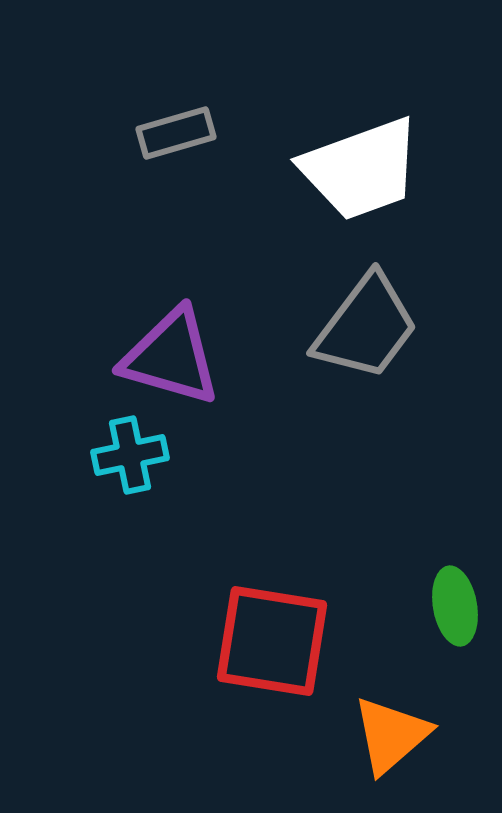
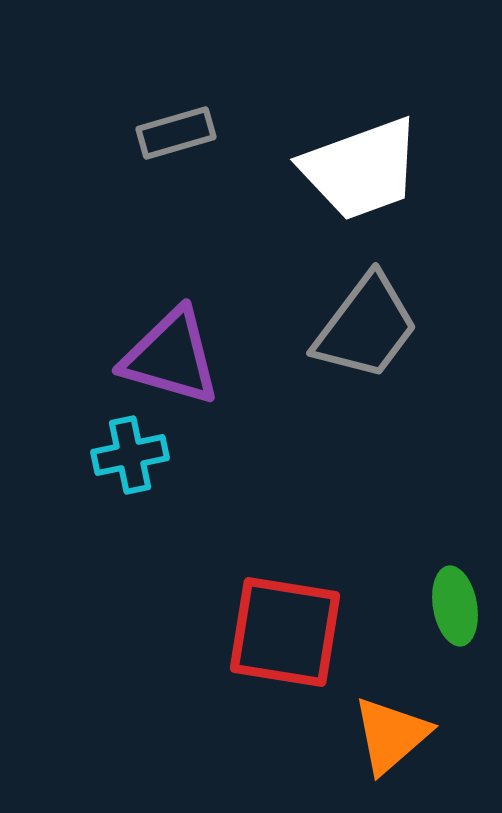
red square: moved 13 px right, 9 px up
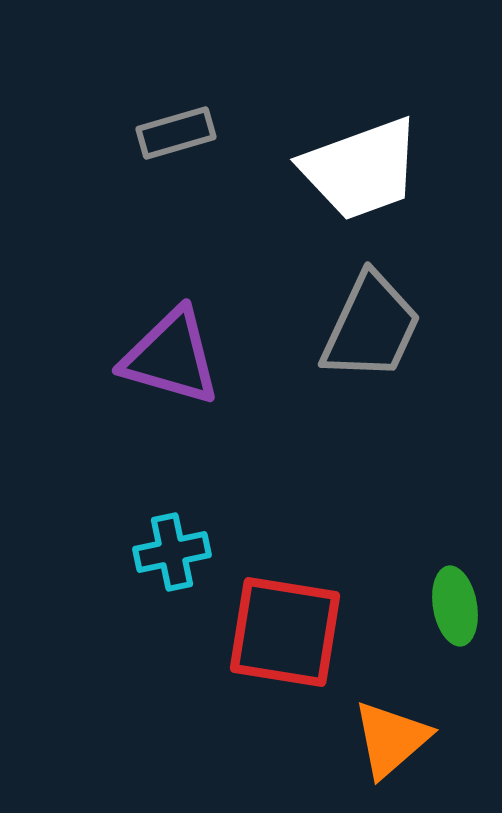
gray trapezoid: moved 5 px right; rotated 12 degrees counterclockwise
cyan cross: moved 42 px right, 97 px down
orange triangle: moved 4 px down
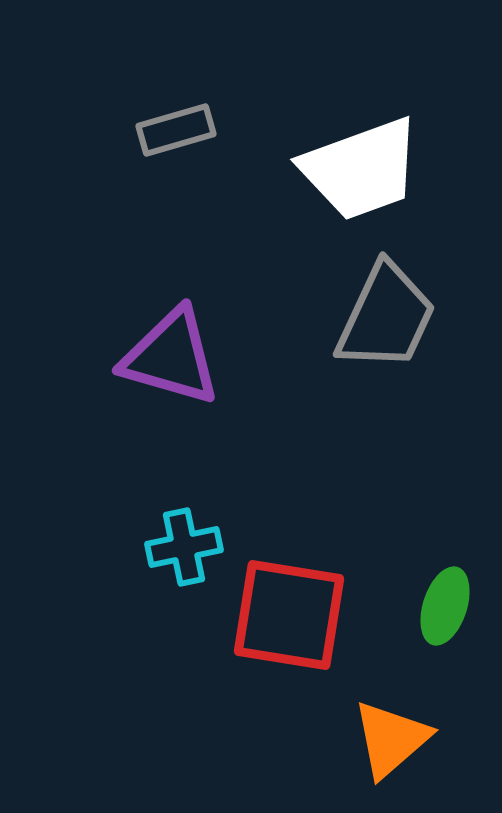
gray rectangle: moved 3 px up
gray trapezoid: moved 15 px right, 10 px up
cyan cross: moved 12 px right, 5 px up
green ellipse: moved 10 px left; rotated 28 degrees clockwise
red square: moved 4 px right, 17 px up
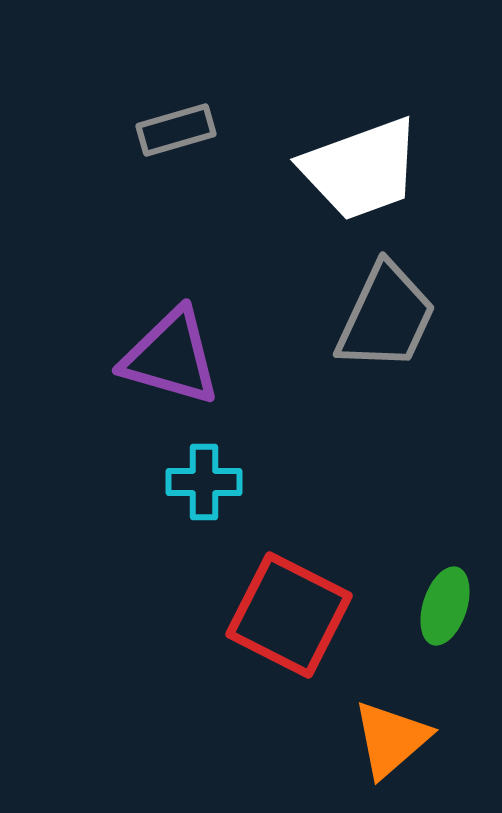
cyan cross: moved 20 px right, 65 px up; rotated 12 degrees clockwise
red square: rotated 18 degrees clockwise
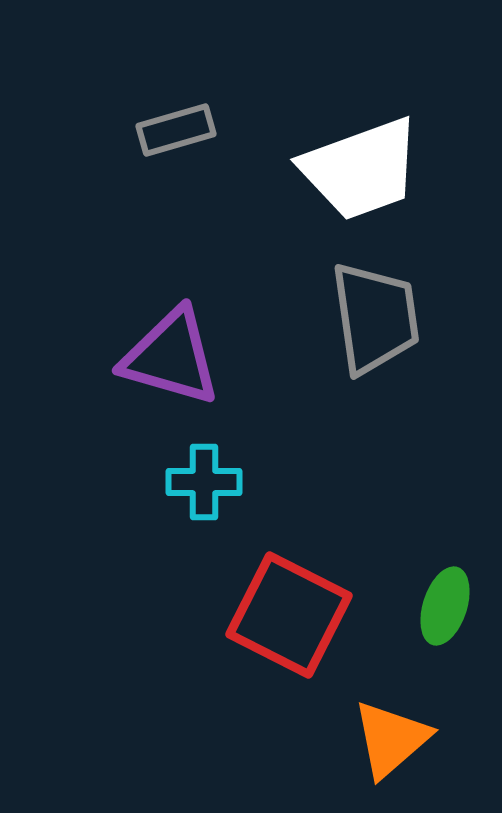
gray trapezoid: moved 11 px left, 1 px down; rotated 33 degrees counterclockwise
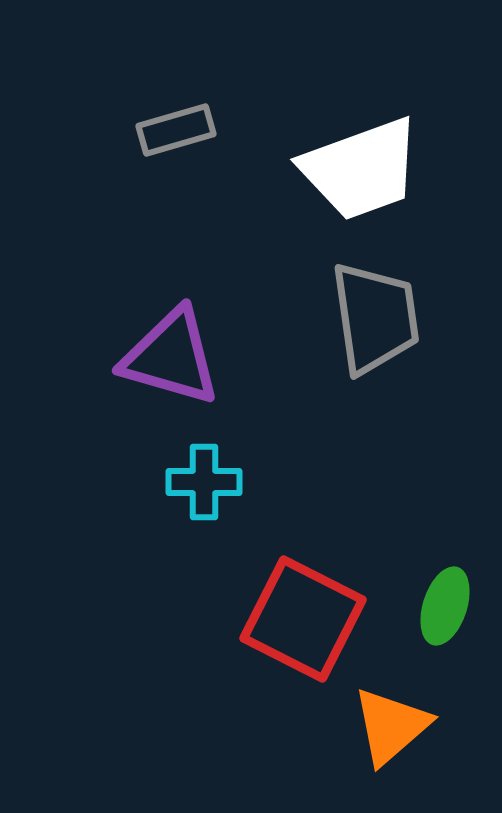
red square: moved 14 px right, 4 px down
orange triangle: moved 13 px up
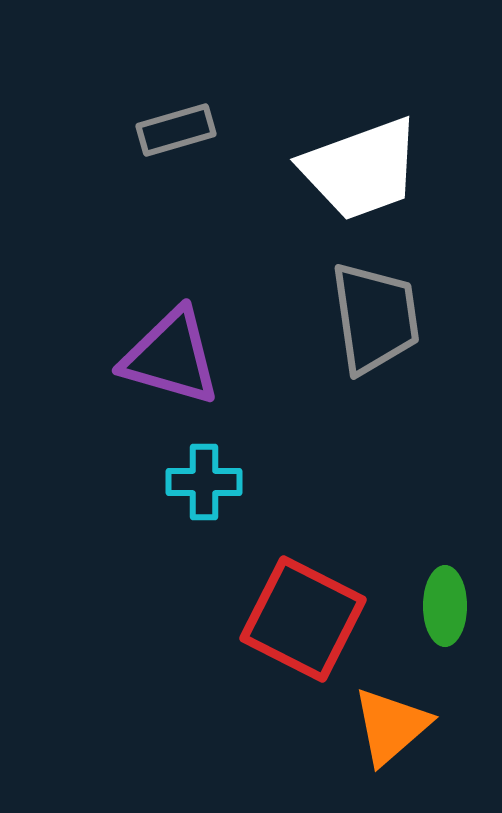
green ellipse: rotated 18 degrees counterclockwise
